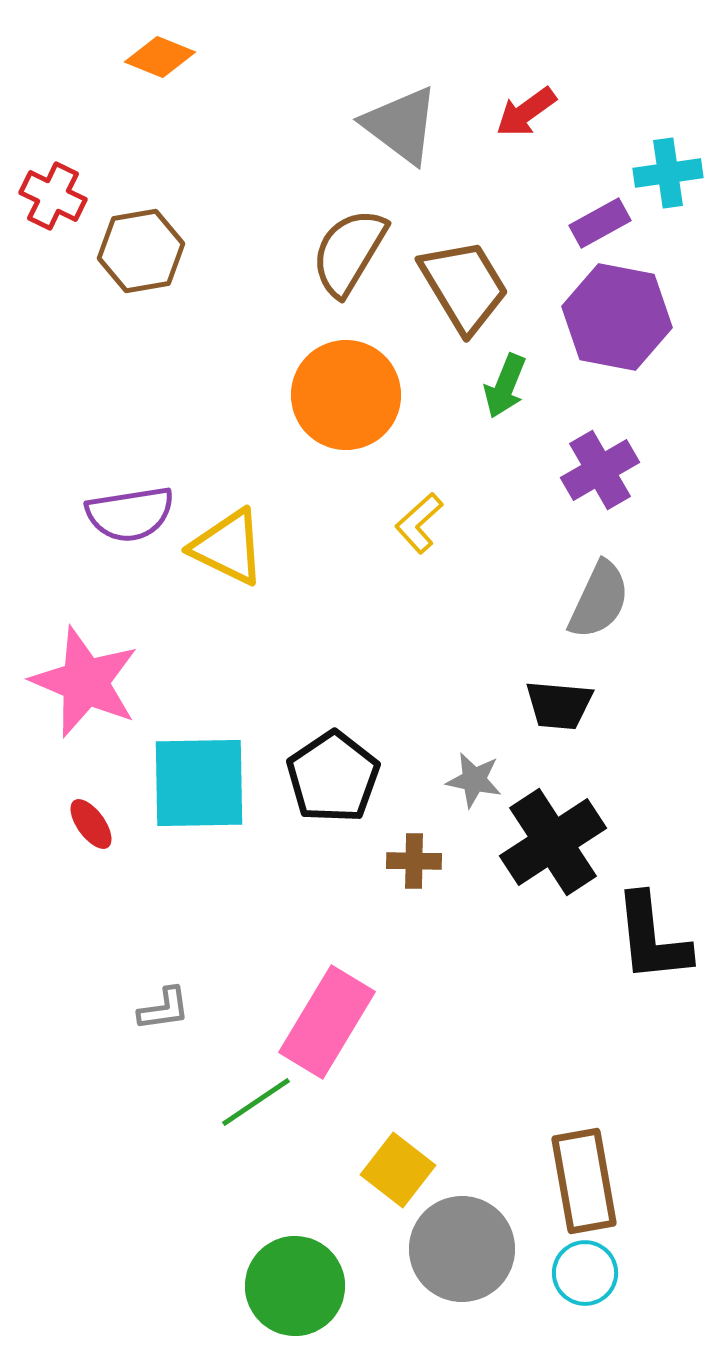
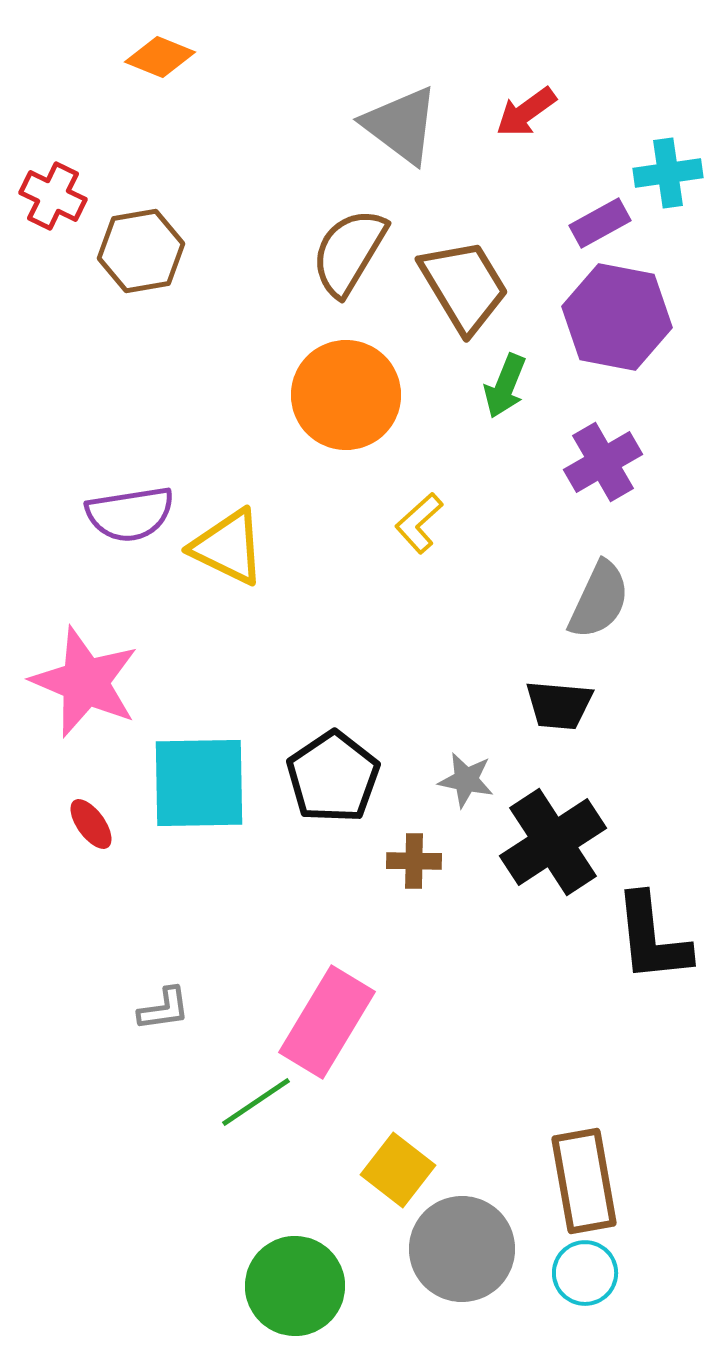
purple cross: moved 3 px right, 8 px up
gray star: moved 8 px left
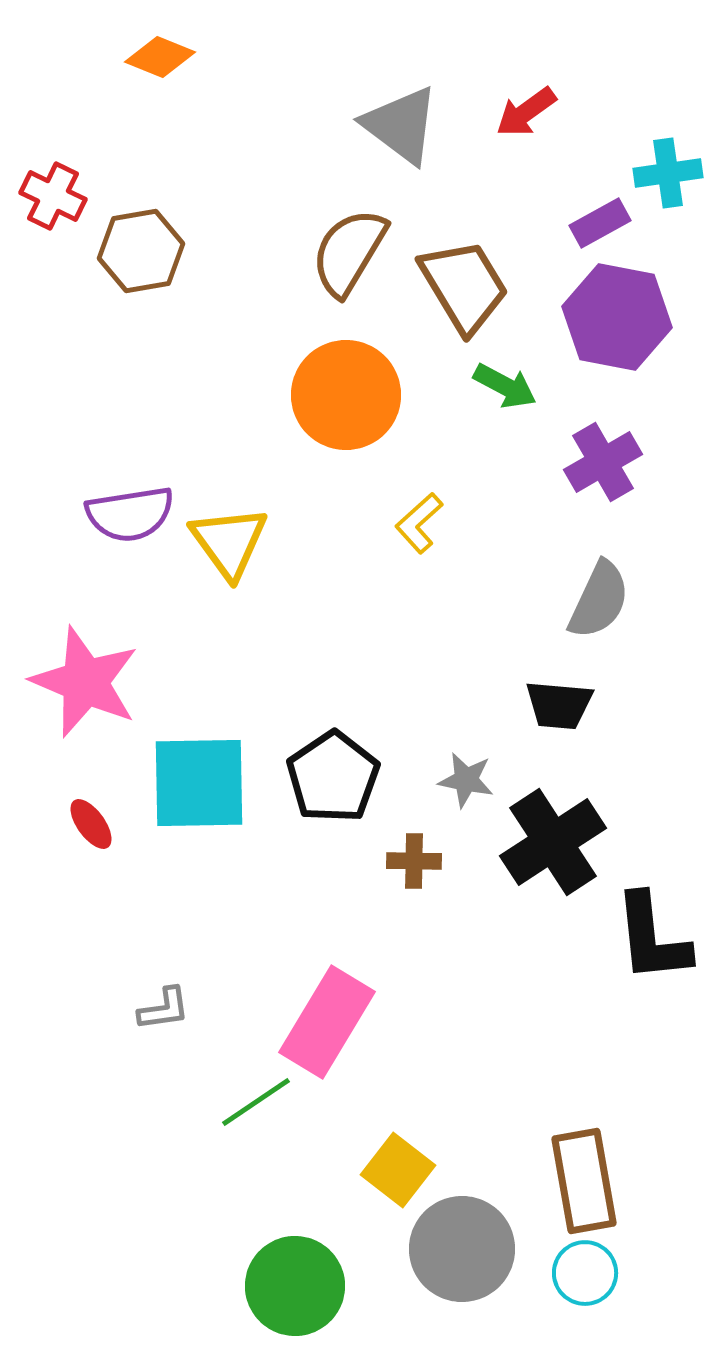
green arrow: rotated 84 degrees counterclockwise
yellow triangle: moved 1 px right, 5 px up; rotated 28 degrees clockwise
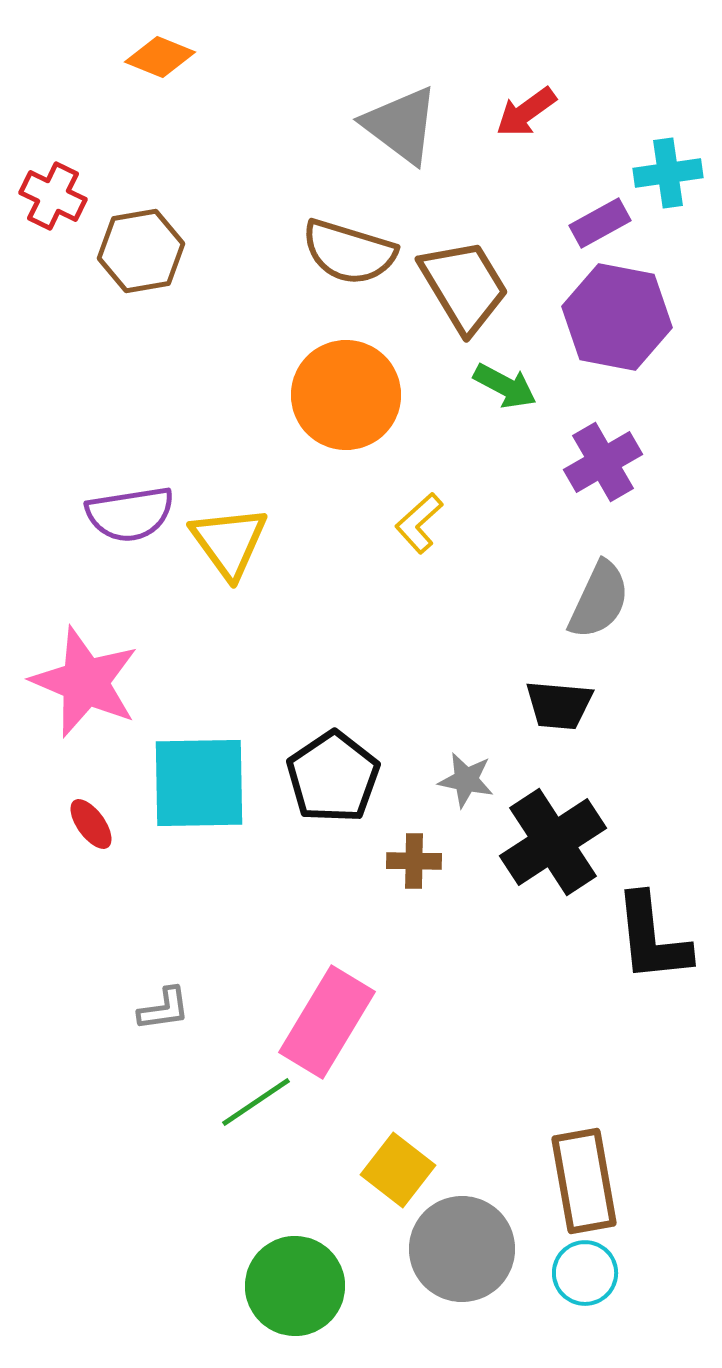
brown semicircle: rotated 104 degrees counterclockwise
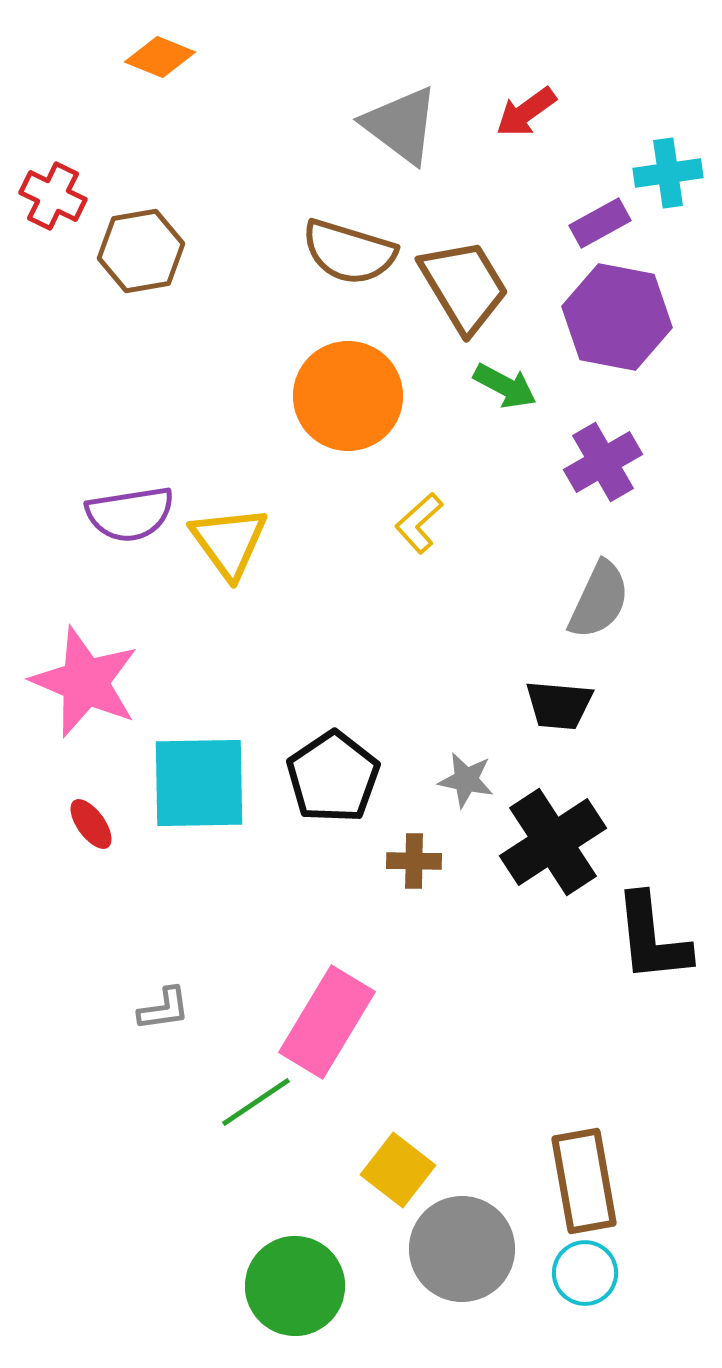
orange circle: moved 2 px right, 1 px down
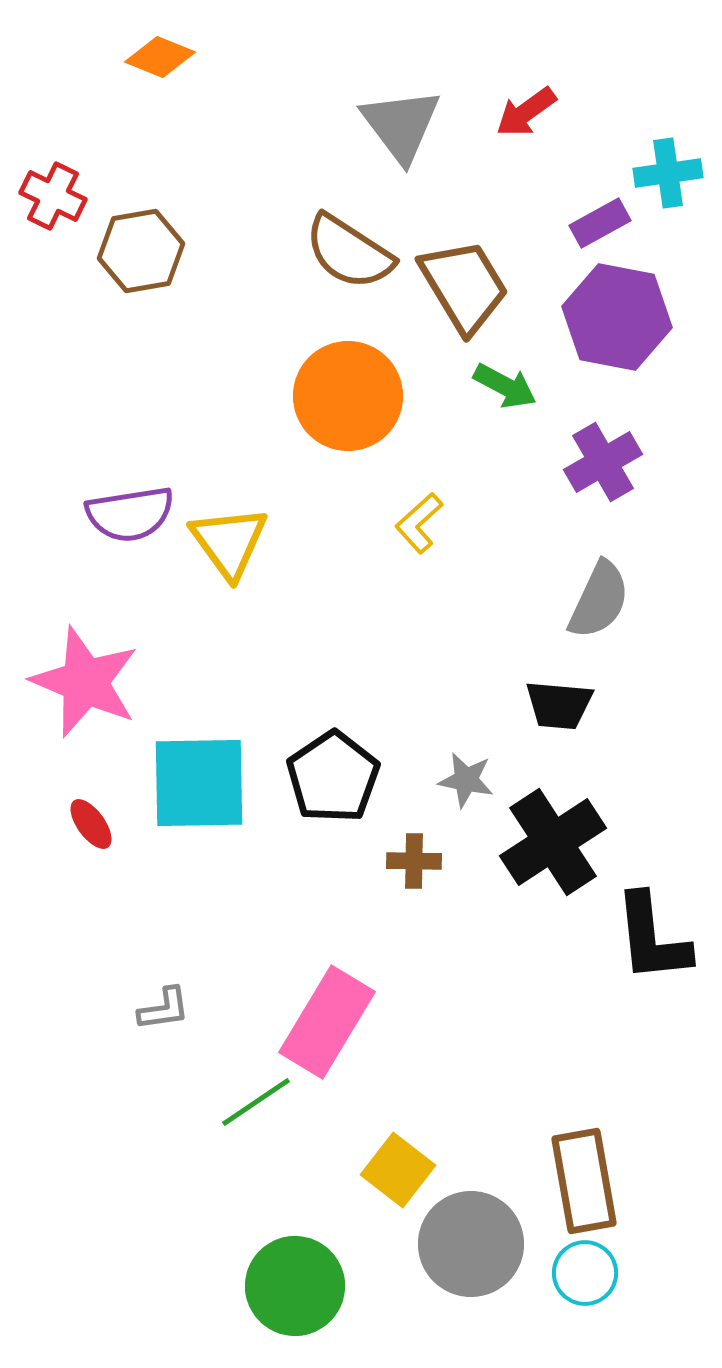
gray triangle: rotated 16 degrees clockwise
brown semicircle: rotated 16 degrees clockwise
gray circle: moved 9 px right, 5 px up
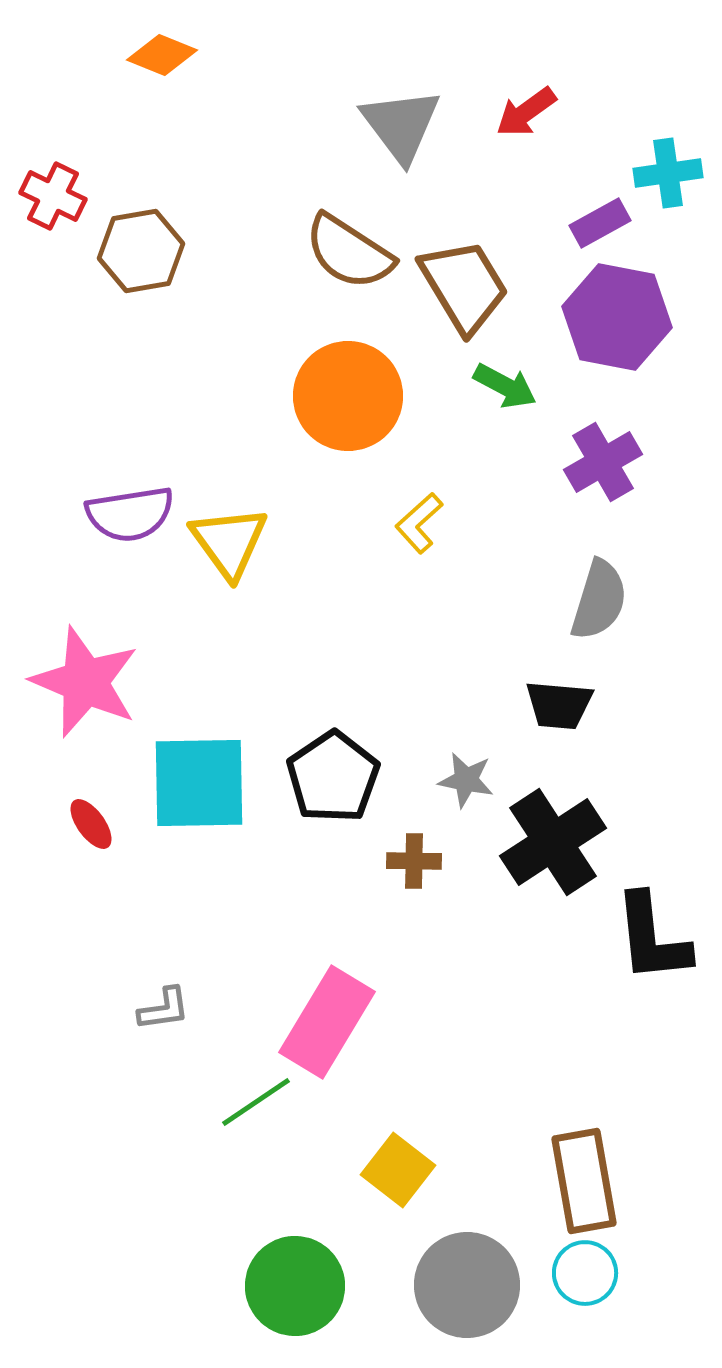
orange diamond: moved 2 px right, 2 px up
gray semicircle: rotated 8 degrees counterclockwise
gray circle: moved 4 px left, 41 px down
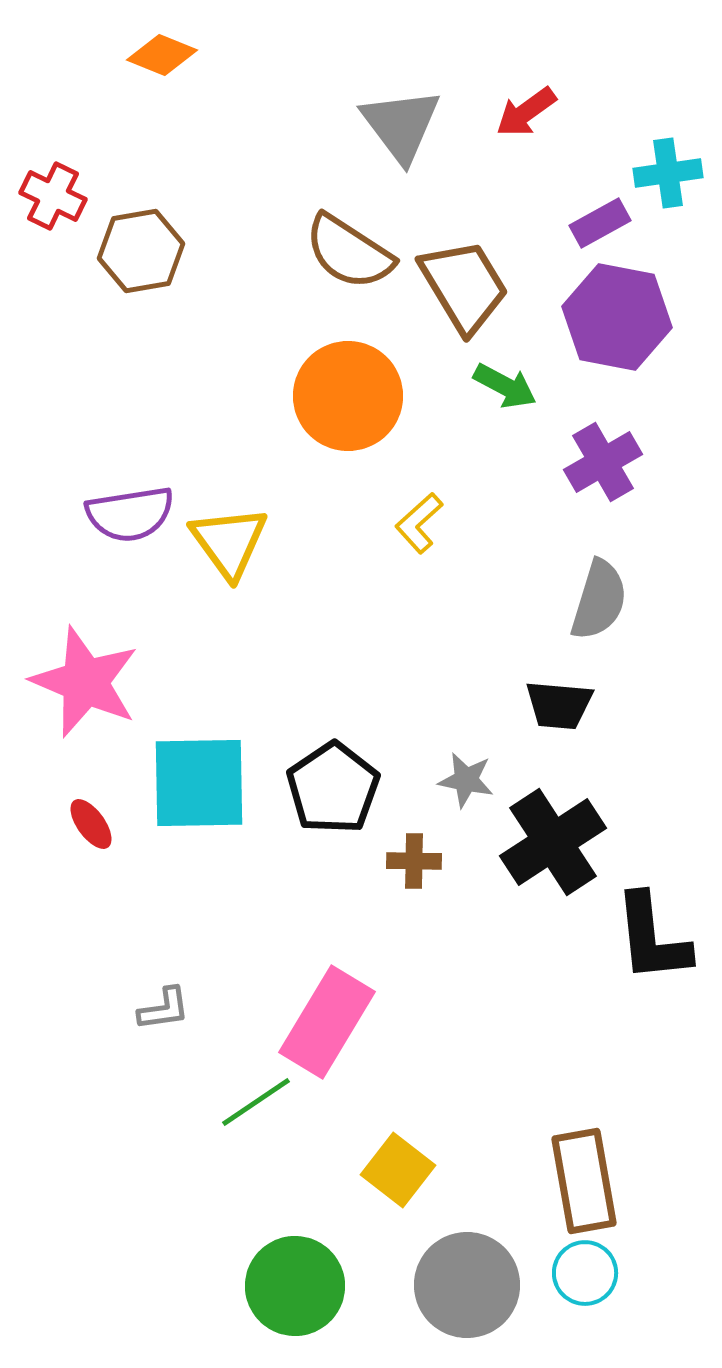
black pentagon: moved 11 px down
